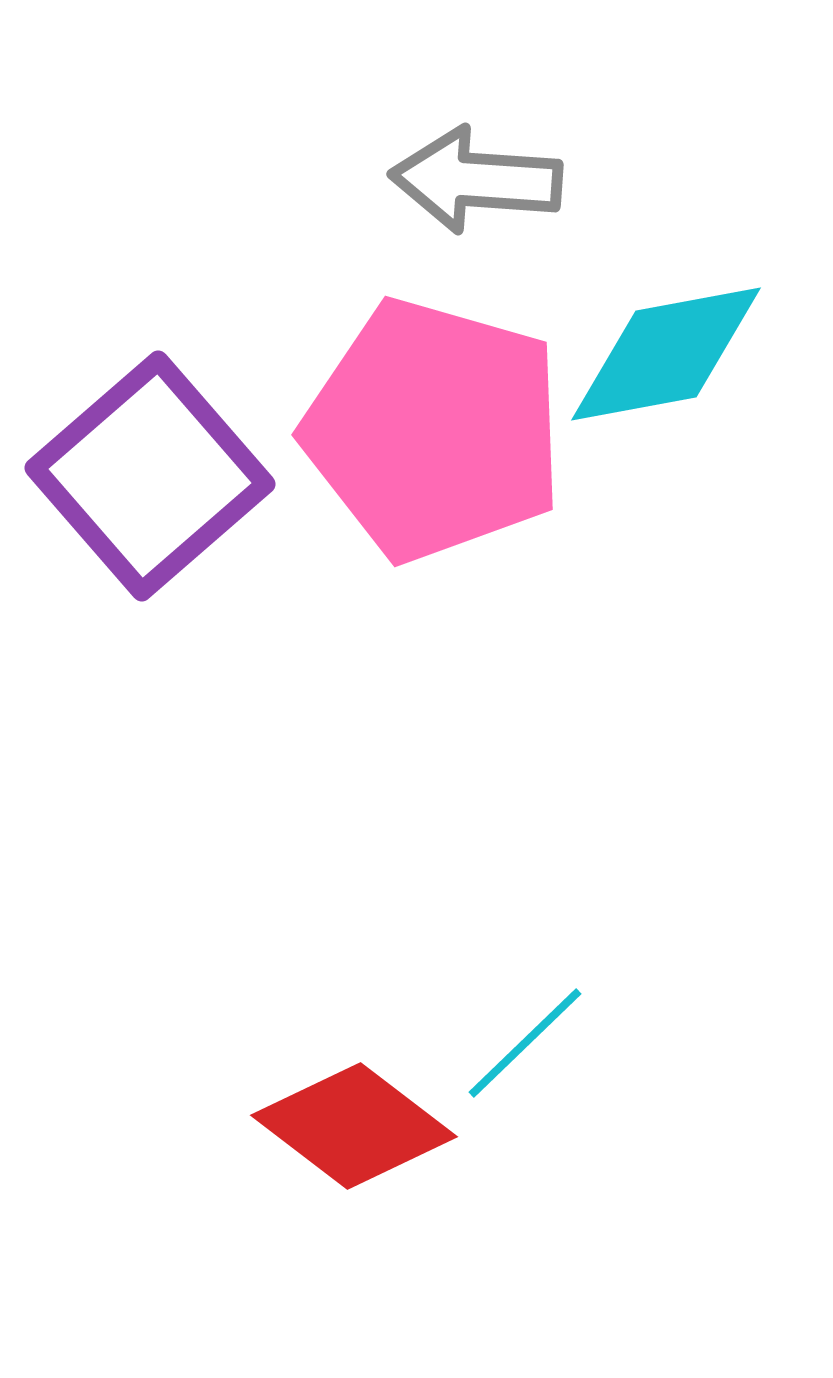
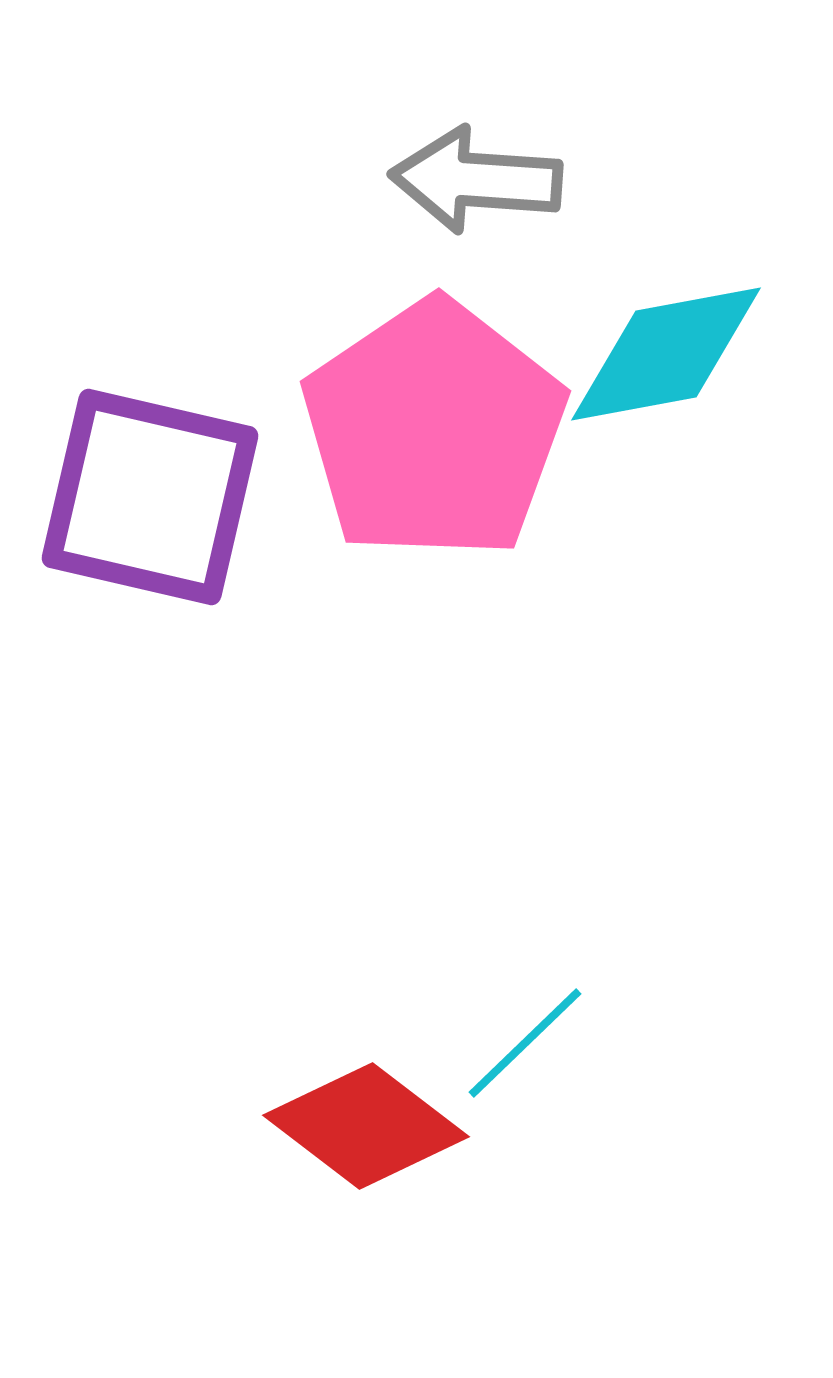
pink pentagon: rotated 22 degrees clockwise
purple square: moved 21 px down; rotated 36 degrees counterclockwise
red diamond: moved 12 px right
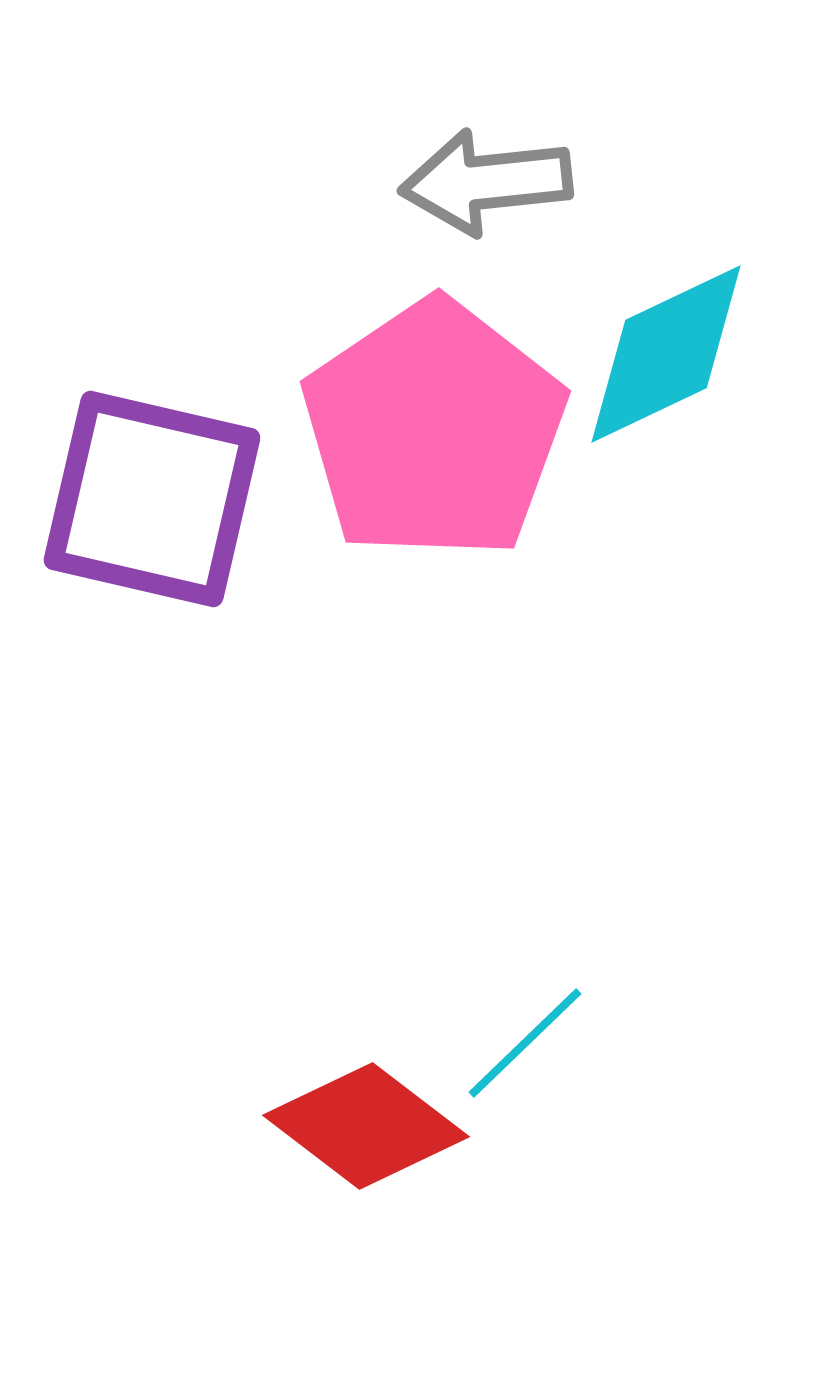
gray arrow: moved 10 px right, 2 px down; rotated 10 degrees counterclockwise
cyan diamond: rotated 15 degrees counterclockwise
purple square: moved 2 px right, 2 px down
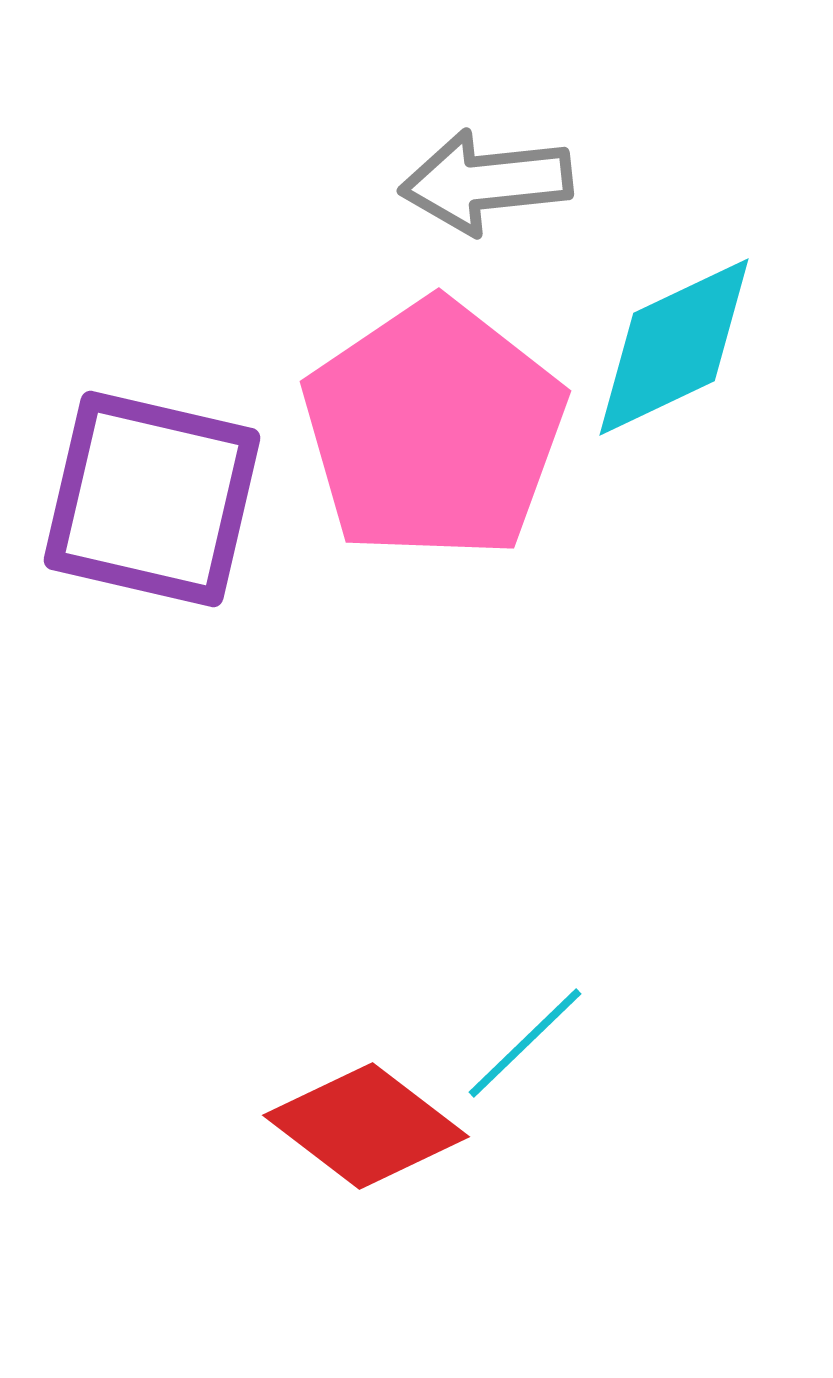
cyan diamond: moved 8 px right, 7 px up
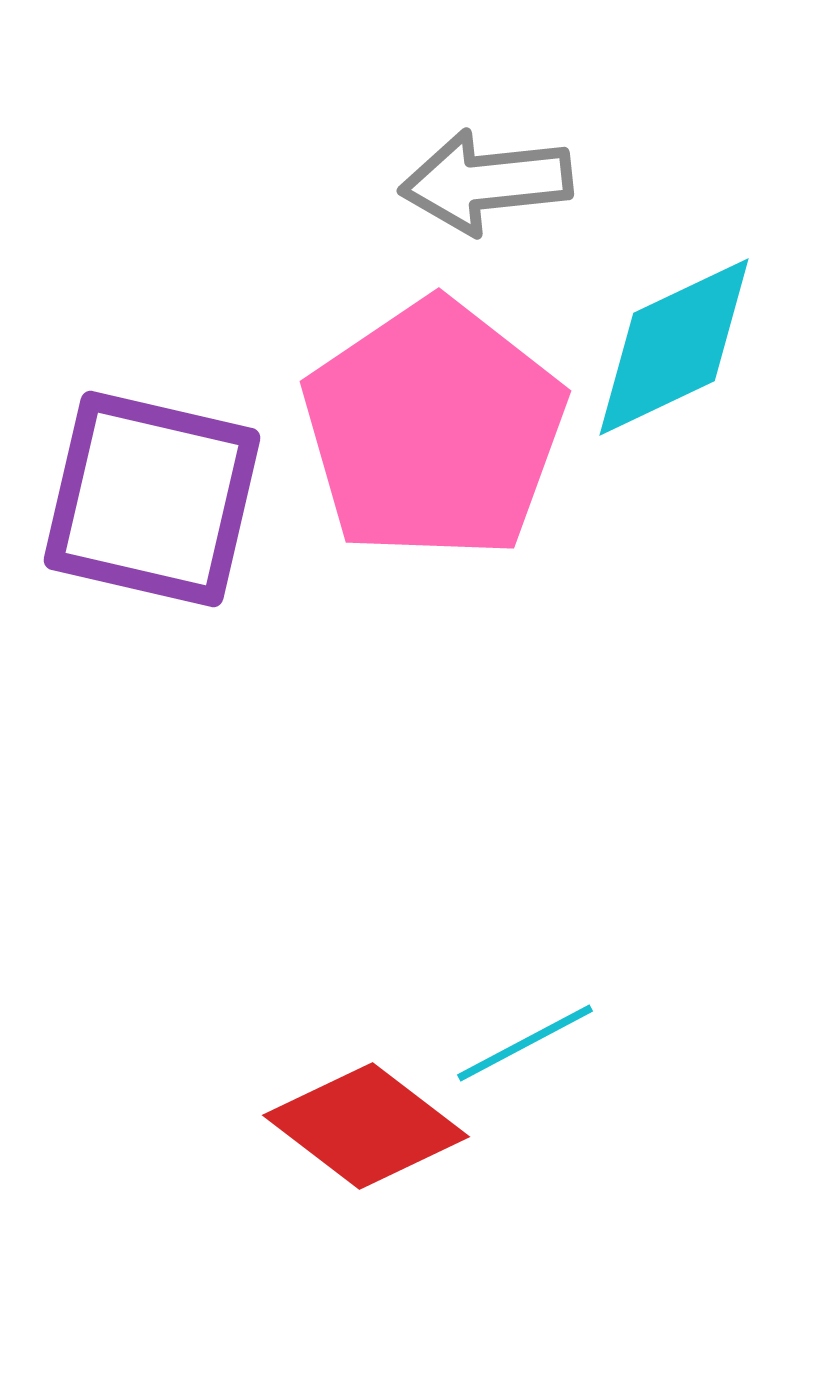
cyan line: rotated 16 degrees clockwise
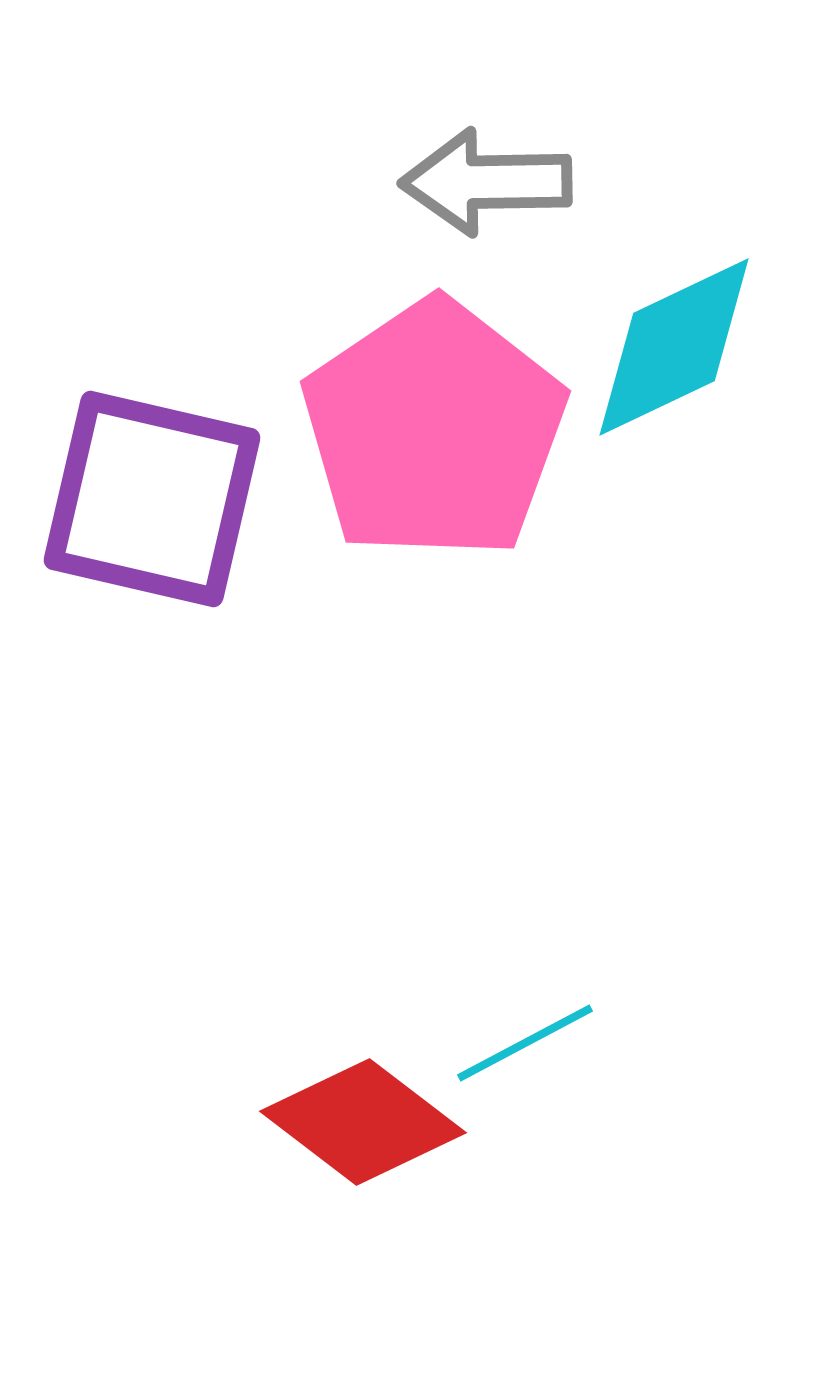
gray arrow: rotated 5 degrees clockwise
red diamond: moved 3 px left, 4 px up
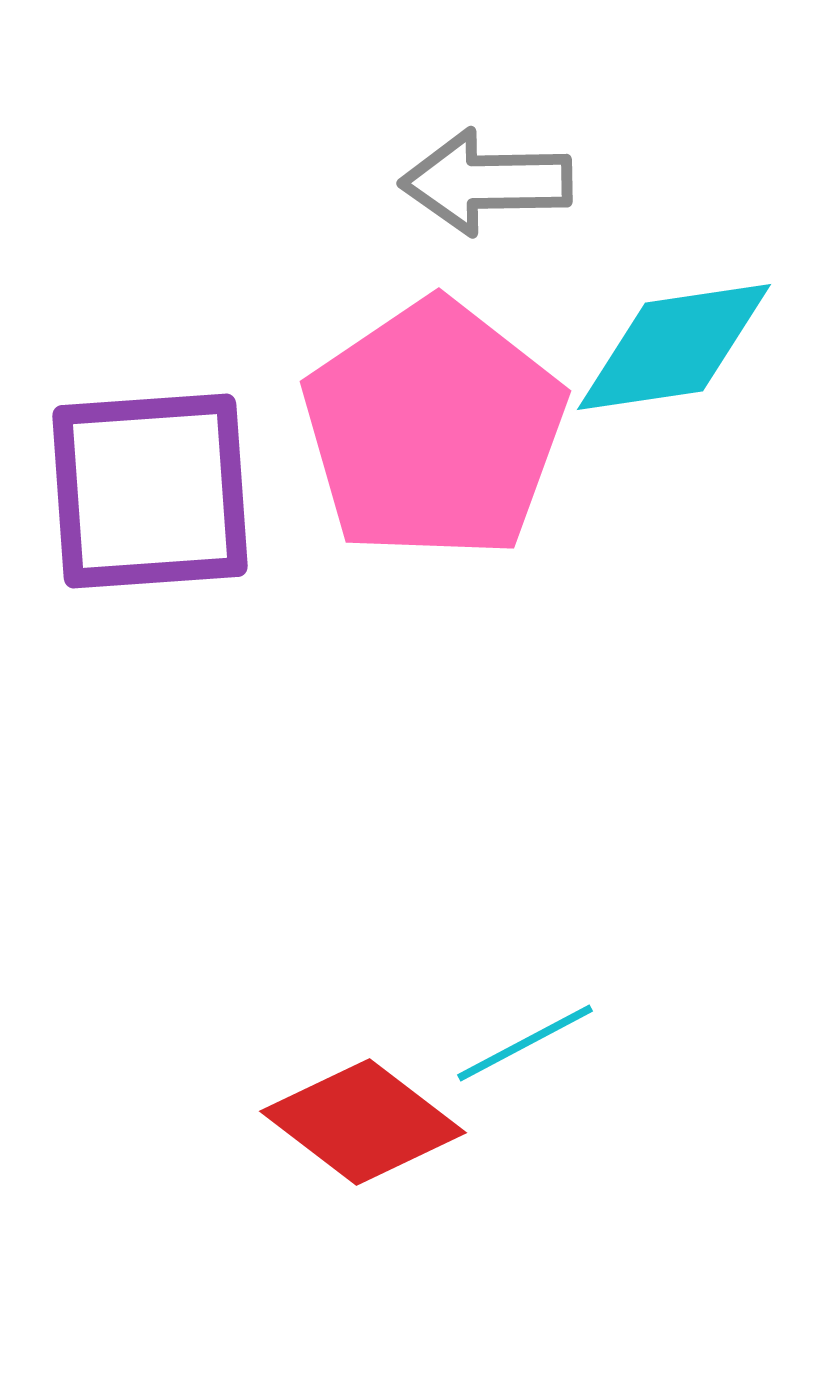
cyan diamond: rotated 17 degrees clockwise
purple square: moved 2 px left, 8 px up; rotated 17 degrees counterclockwise
